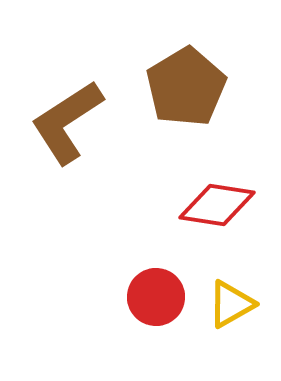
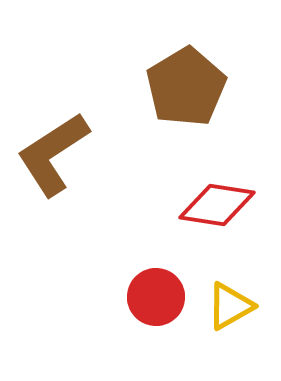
brown L-shape: moved 14 px left, 32 px down
yellow triangle: moved 1 px left, 2 px down
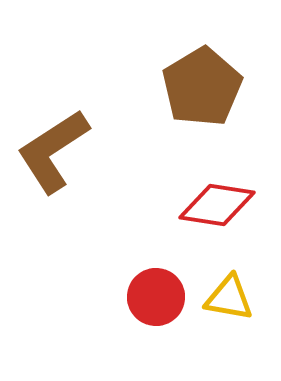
brown pentagon: moved 16 px right
brown L-shape: moved 3 px up
yellow triangle: moved 1 px left, 8 px up; rotated 40 degrees clockwise
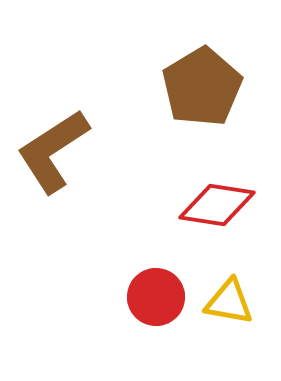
yellow triangle: moved 4 px down
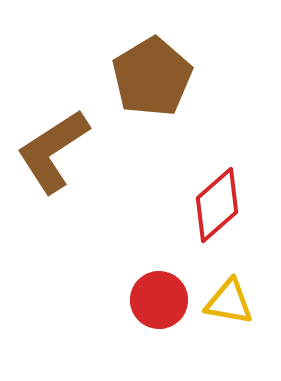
brown pentagon: moved 50 px left, 10 px up
red diamond: rotated 50 degrees counterclockwise
red circle: moved 3 px right, 3 px down
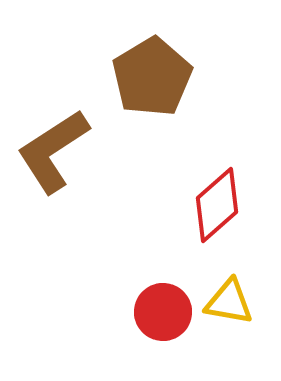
red circle: moved 4 px right, 12 px down
